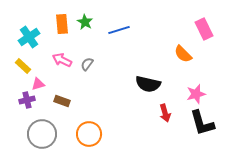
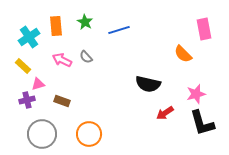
orange rectangle: moved 6 px left, 2 px down
pink rectangle: rotated 15 degrees clockwise
gray semicircle: moved 1 px left, 7 px up; rotated 80 degrees counterclockwise
red arrow: rotated 72 degrees clockwise
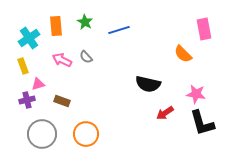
cyan cross: moved 1 px down
yellow rectangle: rotated 28 degrees clockwise
pink star: rotated 24 degrees clockwise
orange circle: moved 3 px left
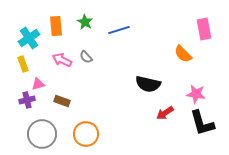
yellow rectangle: moved 2 px up
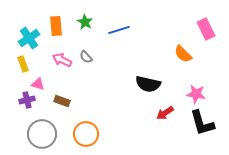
pink rectangle: moved 2 px right; rotated 15 degrees counterclockwise
pink triangle: rotated 32 degrees clockwise
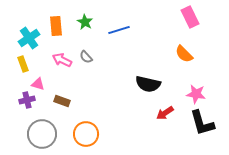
pink rectangle: moved 16 px left, 12 px up
orange semicircle: moved 1 px right
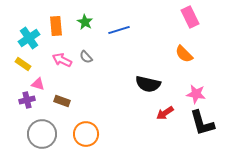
yellow rectangle: rotated 35 degrees counterclockwise
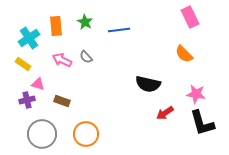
blue line: rotated 10 degrees clockwise
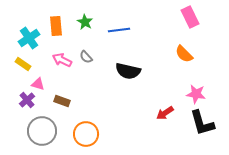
black semicircle: moved 20 px left, 13 px up
purple cross: rotated 28 degrees counterclockwise
gray circle: moved 3 px up
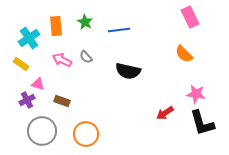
yellow rectangle: moved 2 px left
purple cross: rotated 14 degrees clockwise
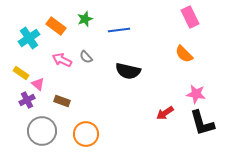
green star: moved 3 px up; rotated 21 degrees clockwise
orange rectangle: rotated 48 degrees counterclockwise
yellow rectangle: moved 9 px down
pink triangle: rotated 24 degrees clockwise
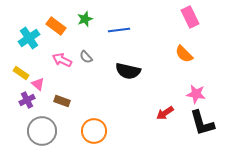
orange circle: moved 8 px right, 3 px up
